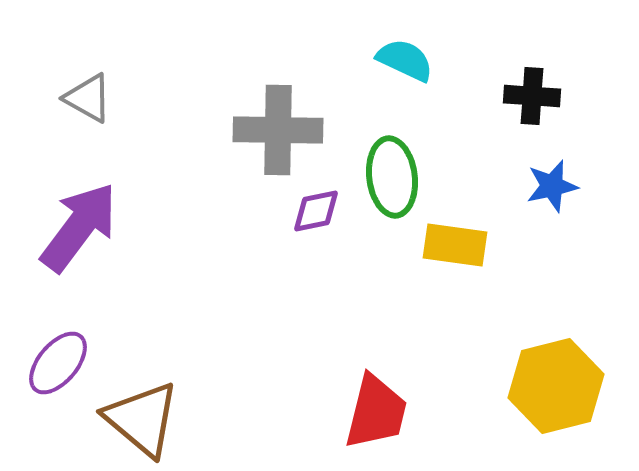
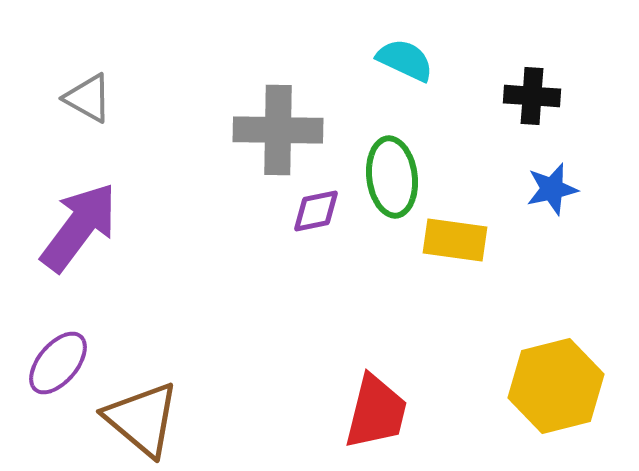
blue star: moved 3 px down
yellow rectangle: moved 5 px up
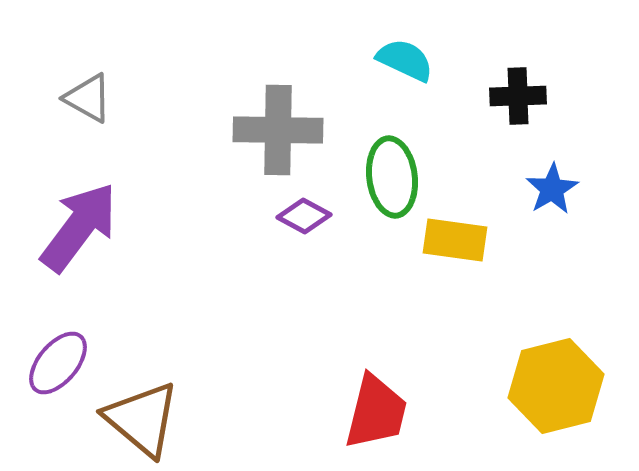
black cross: moved 14 px left; rotated 6 degrees counterclockwise
blue star: rotated 18 degrees counterclockwise
purple diamond: moved 12 px left, 5 px down; rotated 40 degrees clockwise
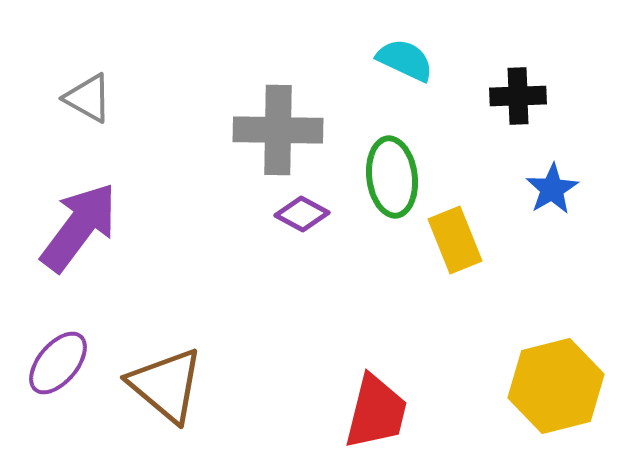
purple diamond: moved 2 px left, 2 px up
yellow rectangle: rotated 60 degrees clockwise
brown triangle: moved 24 px right, 34 px up
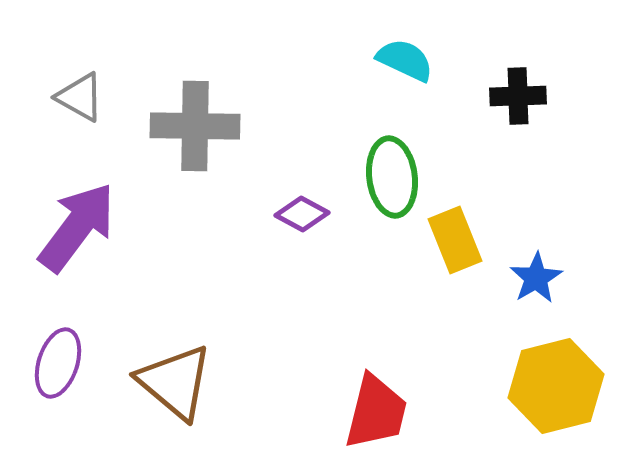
gray triangle: moved 8 px left, 1 px up
gray cross: moved 83 px left, 4 px up
blue star: moved 16 px left, 89 px down
purple arrow: moved 2 px left
purple ellipse: rotated 22 degrees counterclockwise
brown triangle: moved 9 px right, 3 px up
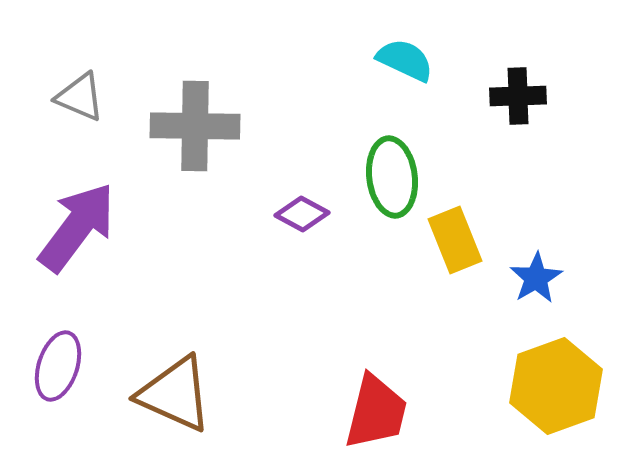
gray triangle: rotated 6 degrees counterclockwise
purple ellipse: moved 3 px down
brown triangle: moved 12 px down; rotated 16 degrees counterclockwise
yellow hexagon: rotated 6 degrees counterclockwise
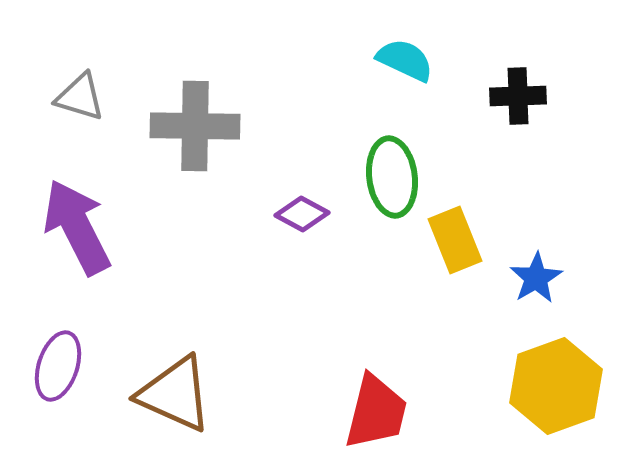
gray triangle: rotated 6 degrees counterclockwise
purple arrow: rotated 64 degrees counterclockwise
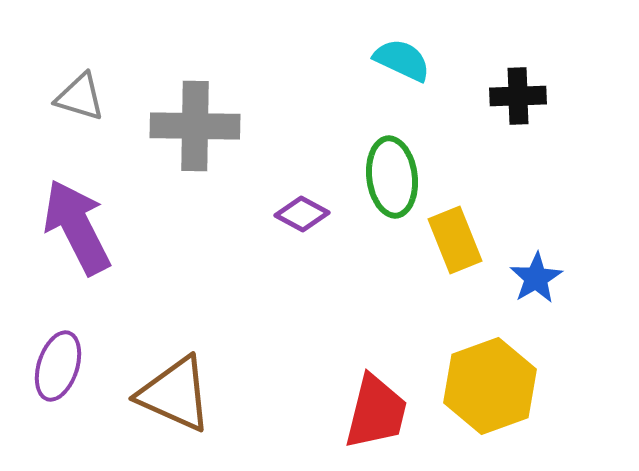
cyan semicircle: moved 3 px left
yellow hexagon: moved 66 px left
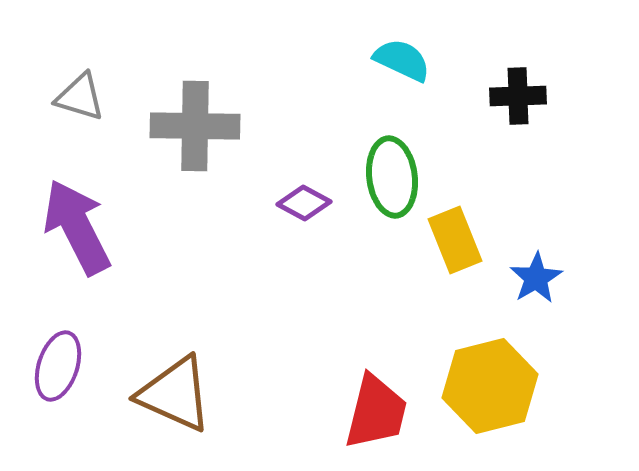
purple diamond: moved 2 px right, 11 px up
yellow hexagon: rotated 6 degrees clockwise
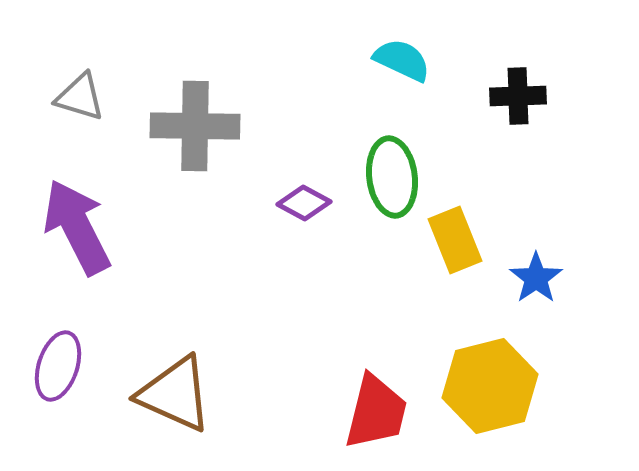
blue star: rotated 4 degrees counterclockwise
